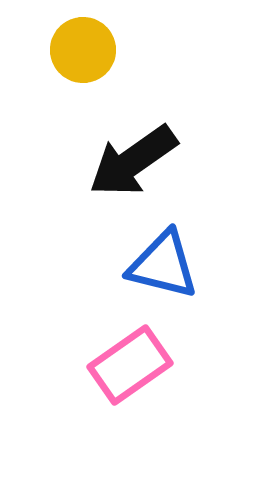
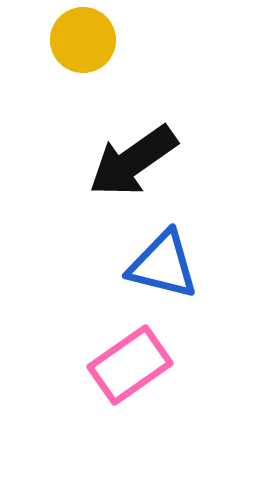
yellow circle: moved 10 px up
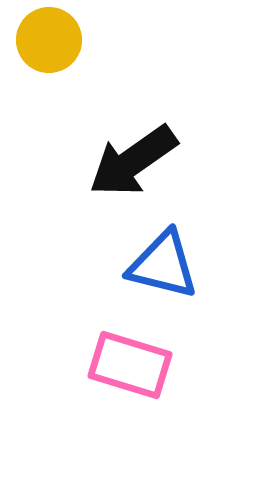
yellow circle: moved 34 px left
pink rectangle: rotated 52 degrees clockwise
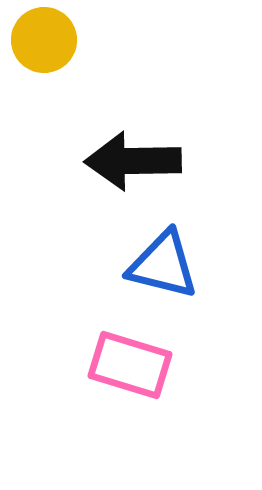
yellow circle: moved 5 px left
black arrow: rotated 34 degrees clockwise
